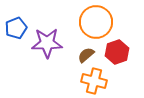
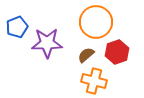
blue pentagon: moved 1 px right, 1 px up
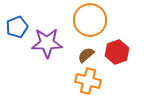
orange circle: moved 6 px left, 2 px up
orange cross: moved 6 px left
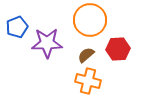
red hexagon: moved 1 px right, 3 px up; rotated 15 degrees clockwise
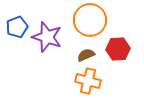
purple star: moved 6 px up; rotated 20 degrees clockwise
brown semicircle: rotated 18 degrees clockwise
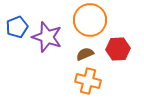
brown semicircle: moved 1 px left, 1 px up
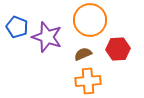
blue pentagon: rotated 30 degrees counterclockwise
brown semicircle: moved 2 px left
orange cross: rotated 20 degrees counterclockwise
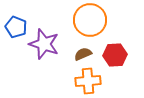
blue pentagon: moved 1 px left
purple star: moved 3 px left, 7 px down
red hexagon: moved 3 px left, 6 px down
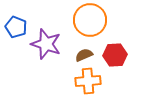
purple star: moved 2 px right
brown semicircle: moved 1 px right, 1 px down
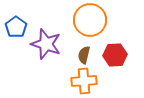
blue pentagon: rotated 15 degrees clockwise
brown semicircle: rotated 54 degrees counterclockwise
orange cross: moved 4 px left
